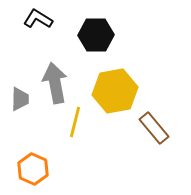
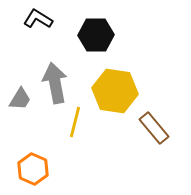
yellow hexagon: rotated 18 degrees clockwise
gray trapezoid: rotated 30 degrees clockwise
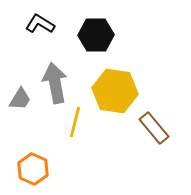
black L-shape: moved 2 px right, 5 px down
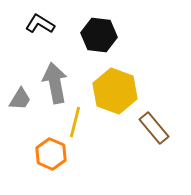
black hexagon: moved 3 px right; rotated 8 degrees clockwise
yellow hexagon: rotated 12 degrees clockwise
orange hexagon: moved 18 px right, 15 px up
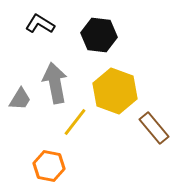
yellow line: rotated 24 degrees clockwise
orange hexagon: moved 2 px left, 12 px down; rotated 12 degrees counterclockwise
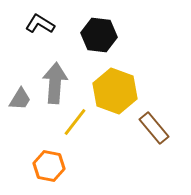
gray arrow: rotated 15 degrees clockwise
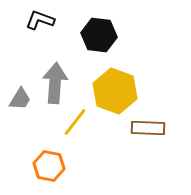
black L-shape: moved 4 px up; rotated 12 degrees counterclockwise
brown rectangle: moved 6 px left; rotated 48 degrees counterclockwise
